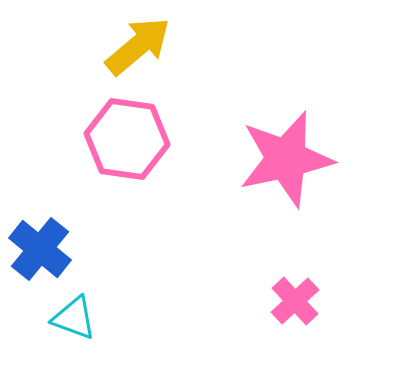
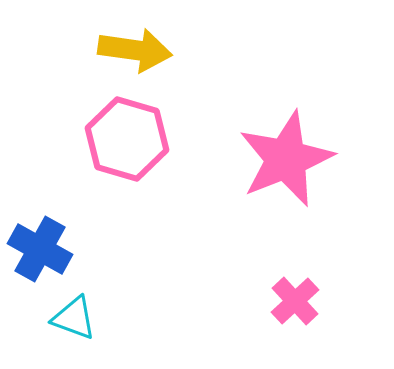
yellow arrow: moved 3 px left, 4 px down; rotated 48 degrees clockwise
pink hexagon: rotated 8 degrees clockwise
pink star: rotated 10 degrees counterclockwise
blue cross: rotated 10 degrees counterclockwise
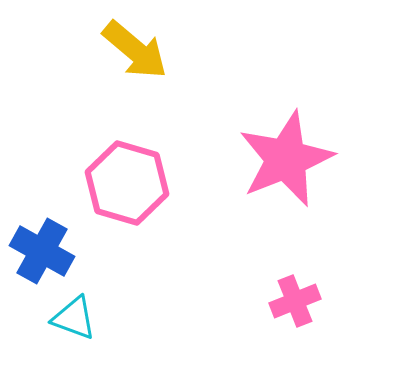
yellow arrow: rotated 32 degrees clockwise
pink hexagon: moved 44 px down
blue cross: moved 2 px right, 2 px down
pink cross: rotated 21 degrees clockwise
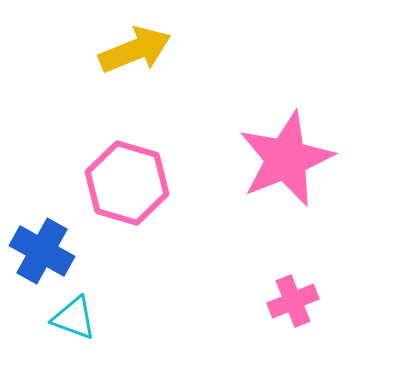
yellow arrow: rotated 62 degrees counterclockwise
pink cross: moved 2 px left
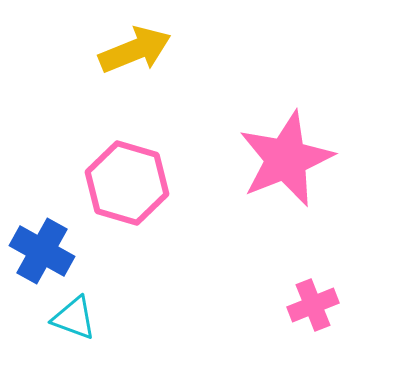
pink cross: moved 20 px right, 4 px down
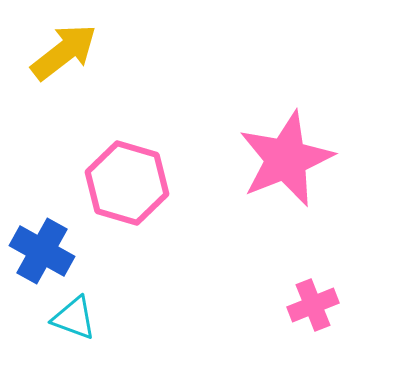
yellow arrow: moved 71 px left, 2 px down; rotated 16 degrees counterclockwise
